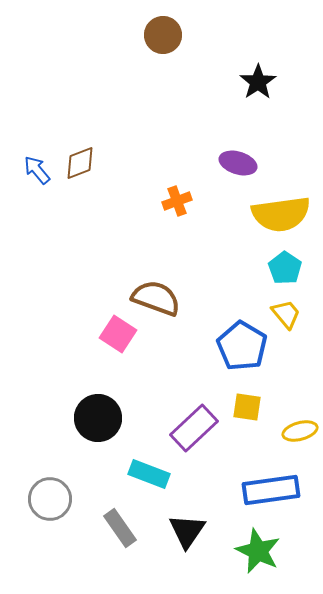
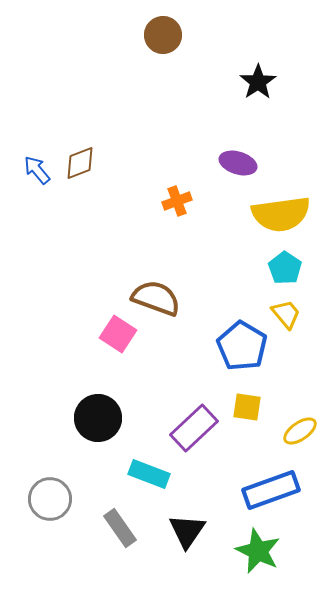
yellow ellipse: rotated 20 degrees counterclockwise
blue rectangle: rotated 12 degrees counterclockwise
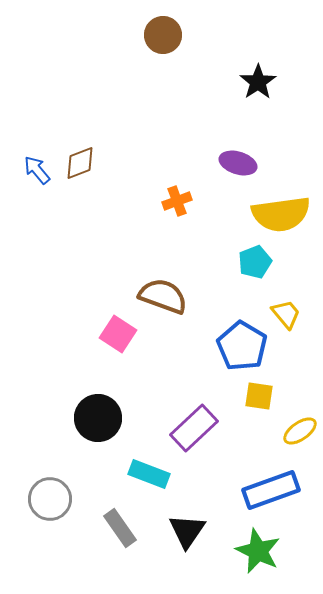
cyan pentagon: moved 30 px left, 6 px up; rotated 16 degrees clockwise
brown semicircle: moved 7 px right, 2 px up
yellow square: moved 12 px right, 11 px up
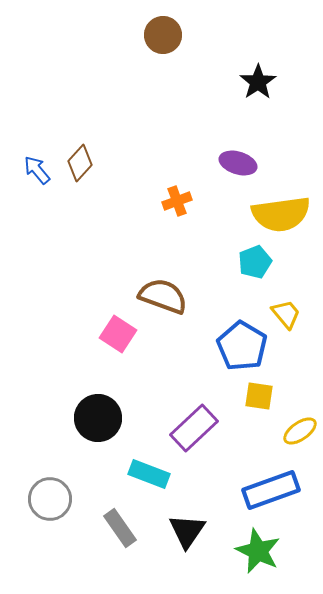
brown diamond: rotated 27 degrees counterclockwise
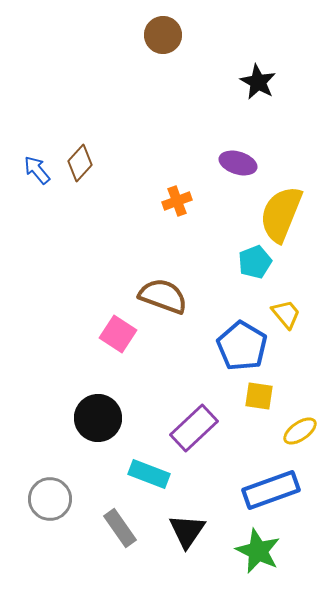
black star: rotated 9 degrees counterclockwise
yellow semicircle: rotated 120 degrees clockwise
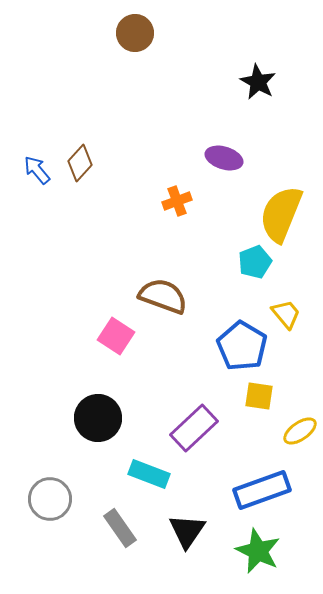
brown circle: moved 28 px left, 2 px up
purple ellipse: moved 14 px left, 5 px up
pink square: moved 2 px left, 2 px down
blue rectangle: moved 9 px left
